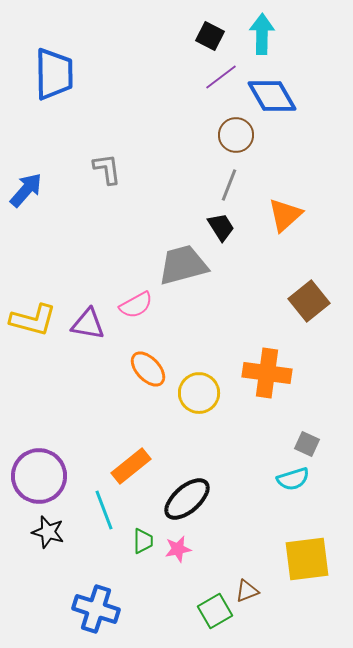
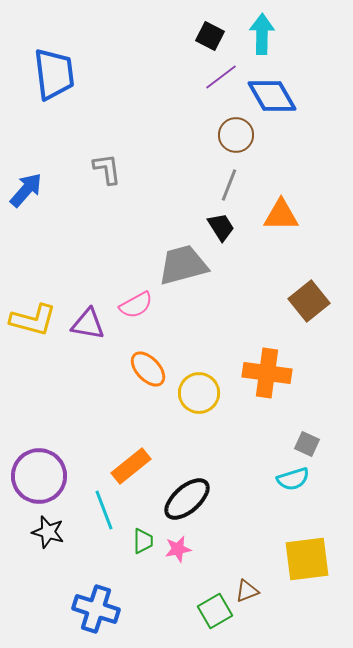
blue trapezoid: rotated 6 degrees counterclockwise
orange triangle: moved 4 px left; rotated 42 degrees clockwise
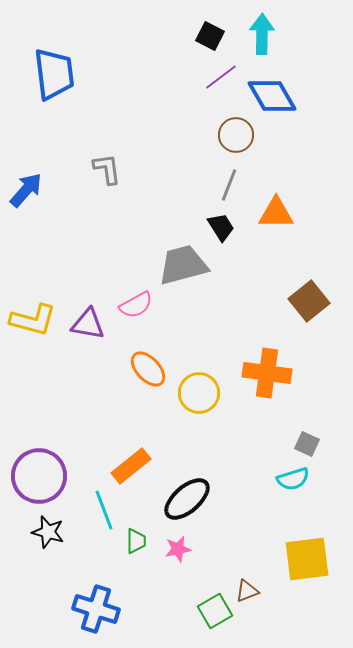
orange triangle: moved 5 px left, 2 px up
green trapezoid: moved 7 px left
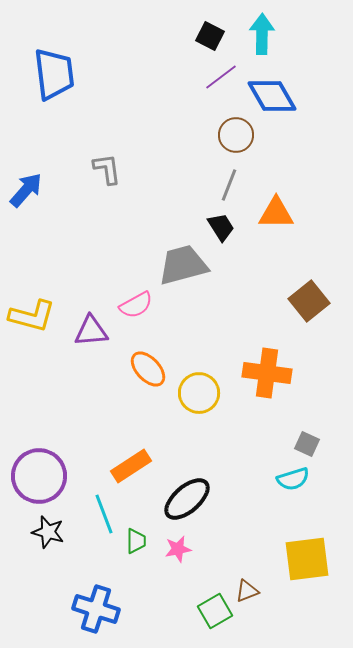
yellow L-shape: moved 1 px left, 4 px up
purple triangle: moved 3 px right, 7 px down; rotated 15 degrees counterclockwise
orange rectangle: rotated 6 degrees clockwise
cyan line: moved 4 px down
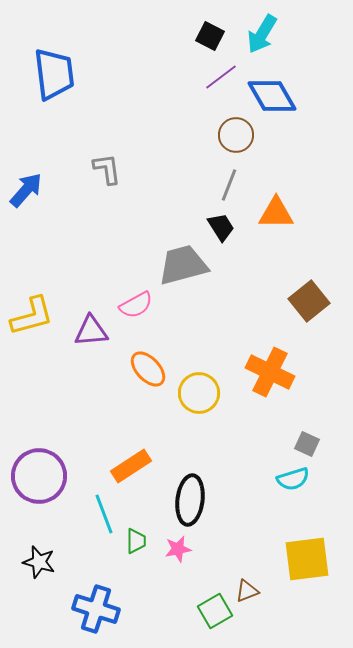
cyan arrow: rotated 150 degrees counterclockwise
yellow L-shape: rotated 30 degrees counterclockwise
orange cross: moved 3 px right, 1 px up; rotated 18 degrees clockwise
black ellipse: moved 3 px right, 1 px down; rotated 42 degrees counterclockwise
black star: moved 9 px left, 30 px down
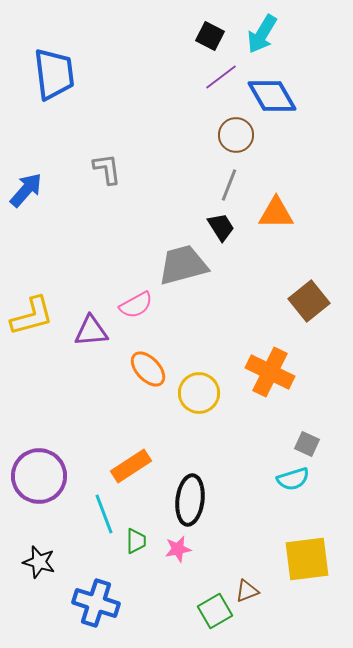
blue cross: moved 6 px up
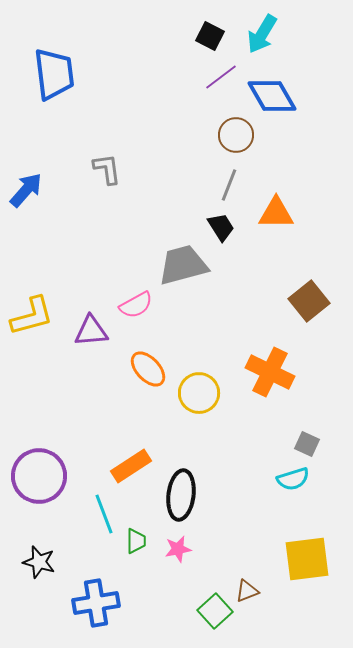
black ellipse: moved 9 px left, 5 px up
blue cross: rotated 27 degrees counterclockwise
green square: rotated 12 degrees counterclockwise
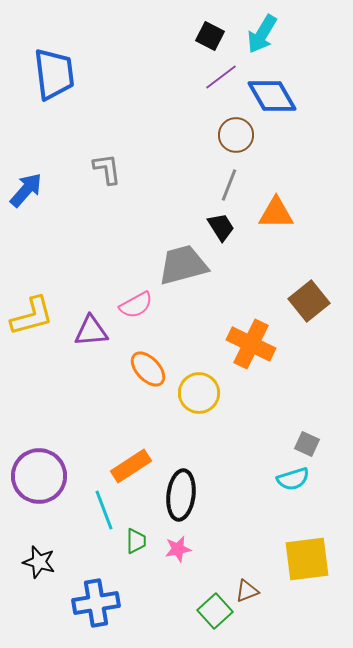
orange cross: moved 19 px left, 28 px up
cyan line: moved 4 px up
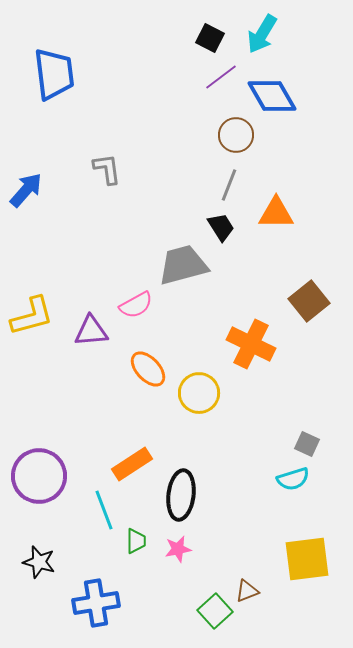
black square: moved 2 px down
orange rectangle: moved 1 px right, 2 px up
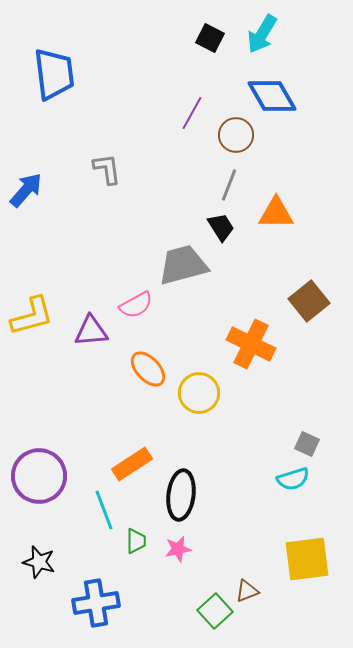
purple line: moved 29 px left, 36 px down; rotated 24 degrees counterclockwise
